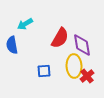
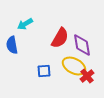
yellow ellipse: rotated 60 degrees counterclockwise
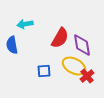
cyan arrow: rotated 21 degrees clockwise
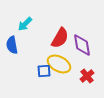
cyan arrow: rotated 35 degrees counterclockwise
yellow ellipse: moved 15 px left, 2 px up
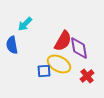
red semicircle: moved 3 px right, 3 px down
purple diamond: moved 3 px left, 3 px down
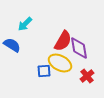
blue semicircle: rotated 132 degrees clockwise
yellow ellipse: moved 1 px right, 1 px up
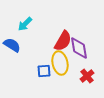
yellow ellipse: rotated 50 degrees clockwise
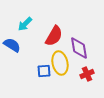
red semicircle: moved 9 px left, 5 px up
red cross: moved 2 px up; rotated 16 degrees clockwise
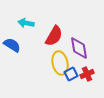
cyan arrow: moved 1 px right, 1 px up; rotated 56 degrees clockwise
blue square: moved 27 px right, 3 px down; rotated 24 degrees counterclockwise
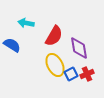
yellow ellipse: moved 5 px left, 2 px down; rotated 15 degrees counterclockwise
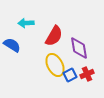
cyan arrow: rotated 14 degrees counterclockwise
blue square: moved 1 px left, 1 px down
